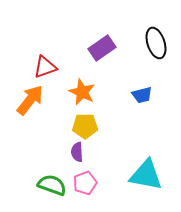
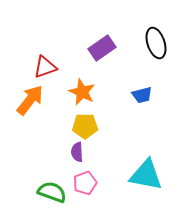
green semicircle: moved 7 px down
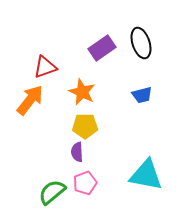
black ellipse: moved 15 px left
green semicircle: rotated 60 degrees counterclockwise
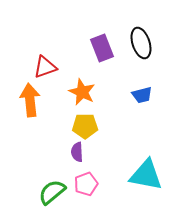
purple rectangle: rotated 76 degrees counterclockwise
orange arrow: rotated 44 degrees counterclockwise
pink pentagon: moved 1 px right, 1 px down
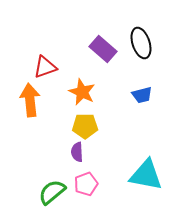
purple rectangle: moved 1 px right, 1 px down; rotated 28 degrees counterclockwise
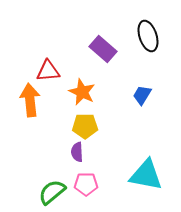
black ellipse: moved 7 px right, 7 px up
red triangle: moved 3 px right, 4 px down; rotated 15 degrees clockwise
blue trapezoid: rotated 135 degrees clockwise
pink pentagon: rotated 20 degrees clockwise
